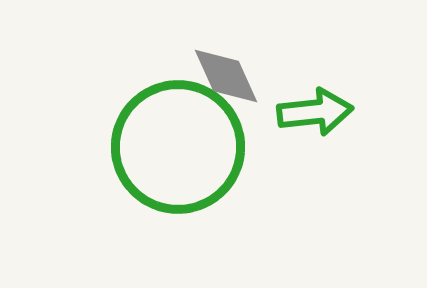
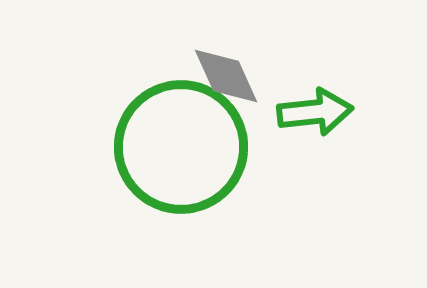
green circle: moved 3 px right
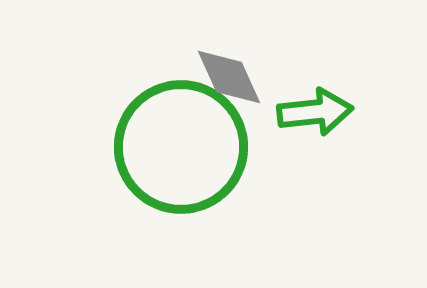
gray diamond: moved 3 px right, 1 px down
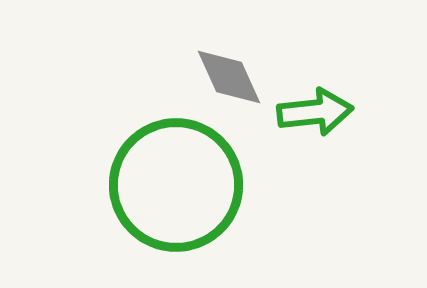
green circle: moved 5 px left, 38 px down
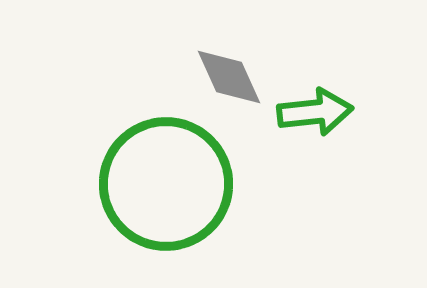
green circle: moved 10 px left, 1 px up
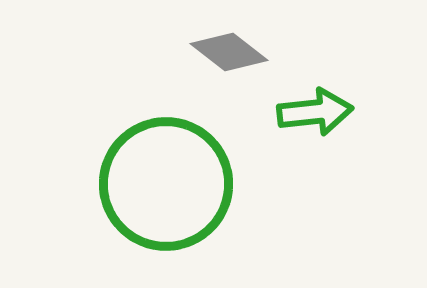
gray diamond: moved 25 px up; rotated 28 degrees counterclockwise
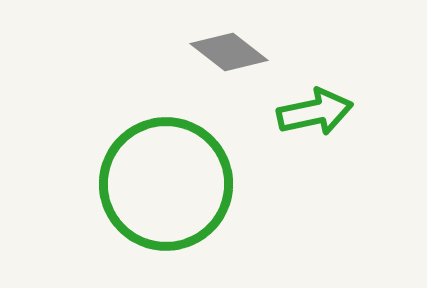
green arrow: rotated 6 degrees counterclockwise
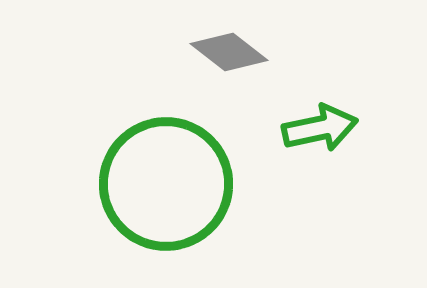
green arrow: moved 5 px right, 16 px down
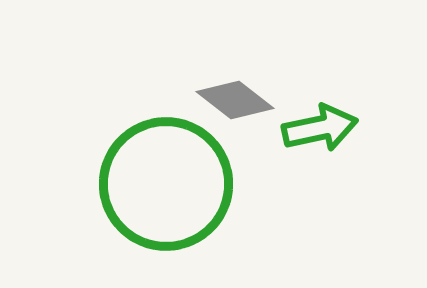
gray diamond: moved 6 px right, 48 px down
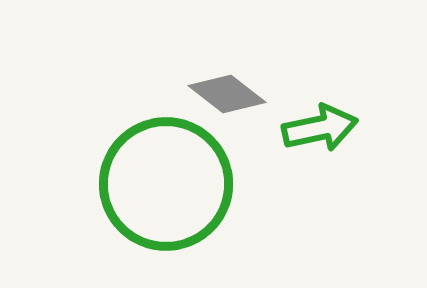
gray diamond: moved 8 px left, 6 px up
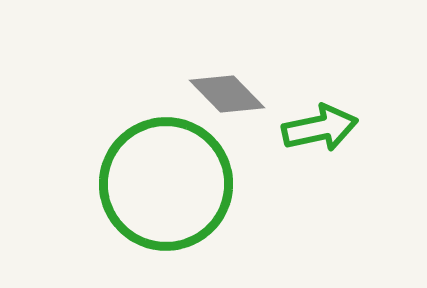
gray diamond: rotated 8 degrees clockwise
